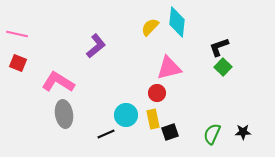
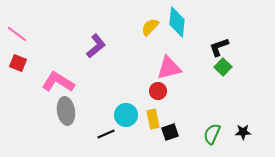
pink line: rotated 25 degrees clockwise
red circle: moved 1 px right, 2 px up
gray ellipse: moved 2 px right, 3 px up
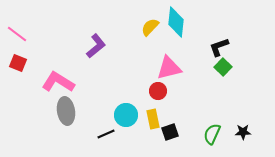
cyan diamond: moved 1 px left
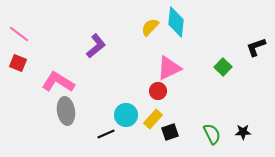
pink line: moved 2 px right
black L-shape: moved 37 px right
pink triangle: rotated 12 degrees counterclockwise
yellow rectangle: rotated 54 degrees clockwise
green semicircle: rotated 130 degrees clockwise
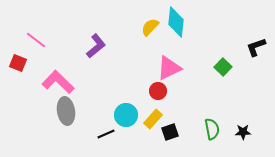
pink line: moved 17 px right, 6 px down
pink L-shape: rotated 12 degrees clockwise
green semicircle: moved 5 px up; rotated 15 degrees clockwise
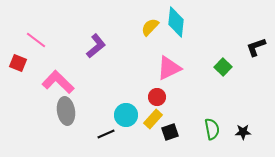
red circle: moved 1 px left, 6 px down
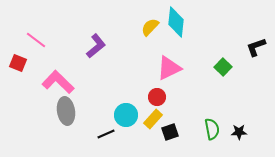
black star: moved 4 px left
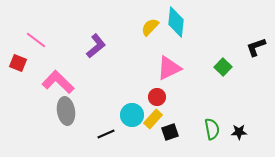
cyan circle: moved 6 px right
